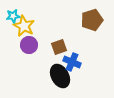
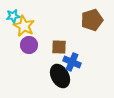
brown square: rotated 21 degrees clockwise
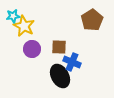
brown pentagon: rotated 15 degrees counterclockwise
purple circle: moved 3 px right, 4 px down
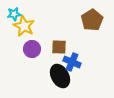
cyan star: moved 1 px right, 2 px up
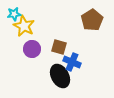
brown square: rotated 14 degrees clockwise
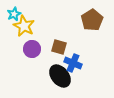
cyan star: rotated 16 degrees counterclockwise
blue cross: moved 1 px right, 1 px down
black ellipse: rotated 10 degrees counterclockwise
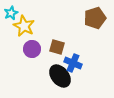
cyan star: moved 3 px left, 1 px up
brown pentagon: moved 3 px right, 2 px up; rotated 15 degrees clockwise
brown square: moved 2 px left
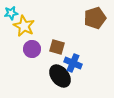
cyan star: rotated 16 degrees clockwise
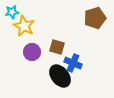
cyan star: moved 1 px right, 1 px up
purple circle: moved 3 px down
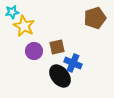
brown square: rotated 28 degrees counterclockwise
purple circle: moved 2 px right, 1 px up
